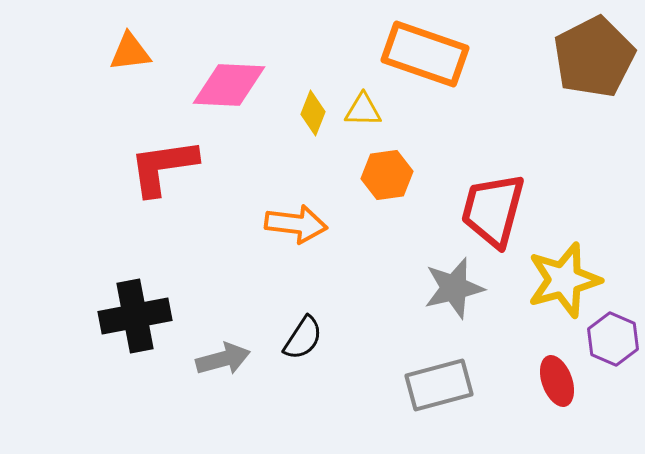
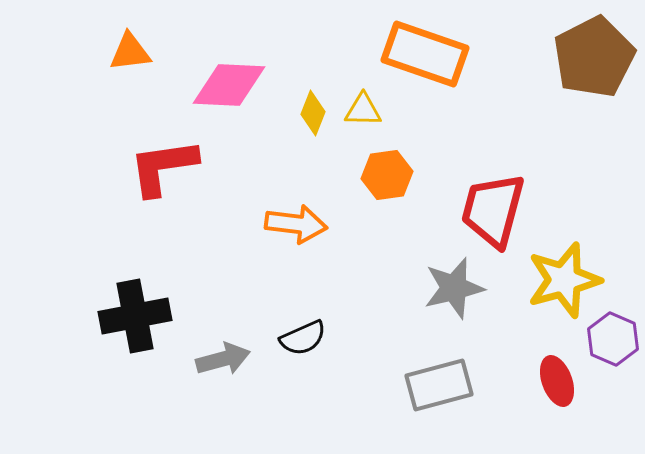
black semicircle: rotated 33 degrees clockwise
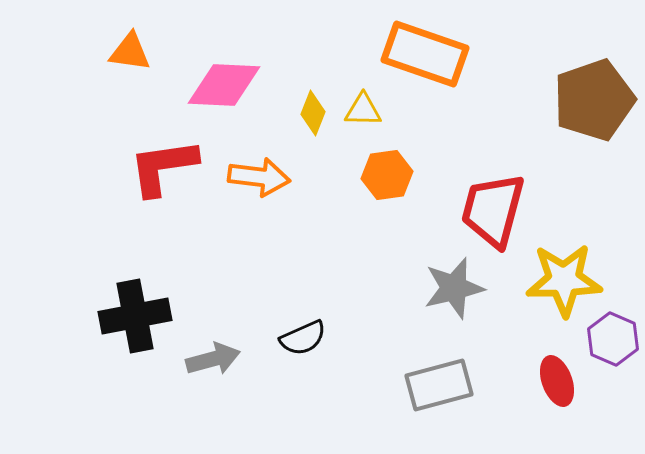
orange triangle: rotated 15 degrees clockwise
brown pentagon: moved 43 px down; rotated 8 degrees clockwise
pink diamond: moved 5 px left
orange arrow: moved 37 px left, 47 px up
yellow star: rotated 14 degrees clockwise
gray arrow: moved 10 px left
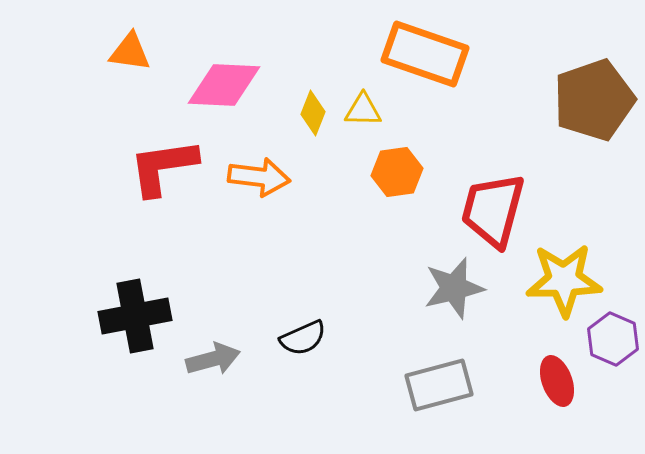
orange hexagon: moved 10 px right, 3 px up
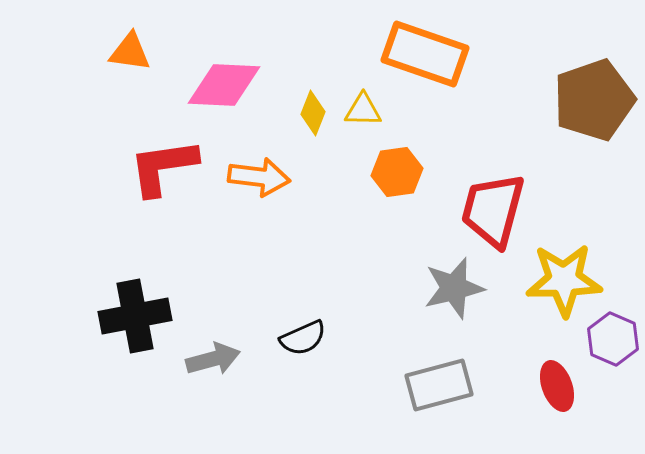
red ellipse: moved 5 px down
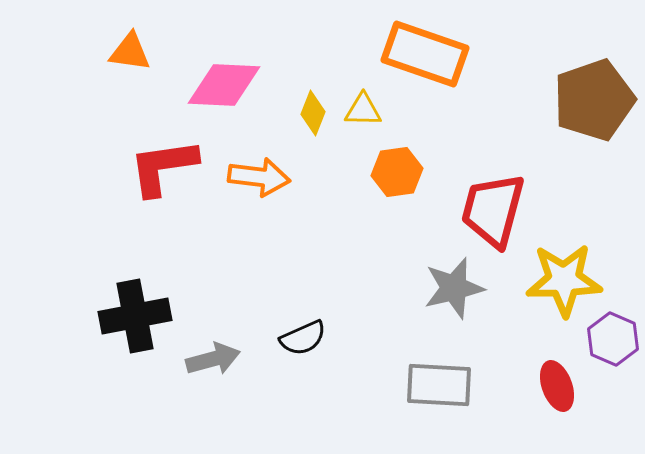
gray rectangle: rotated 18 degrees clockwise
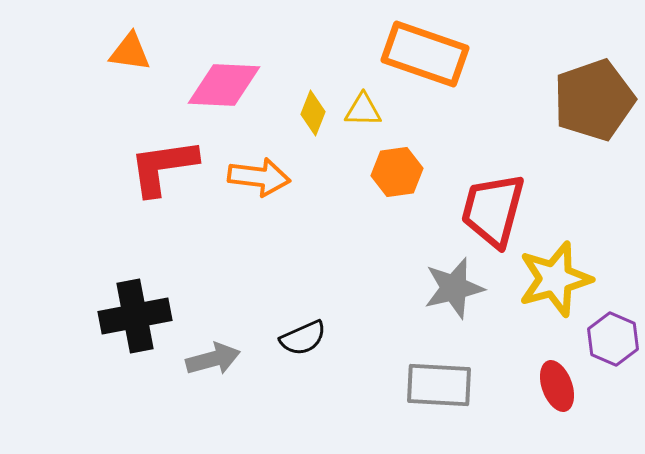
yellow star: moved 9 px left, 1 px up; rotated 14 degrees counterclockwise
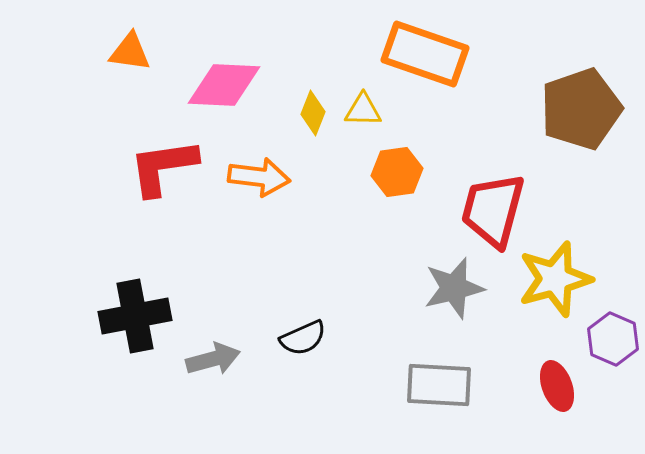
brown pentagon: moved 13 px left, 9 px down
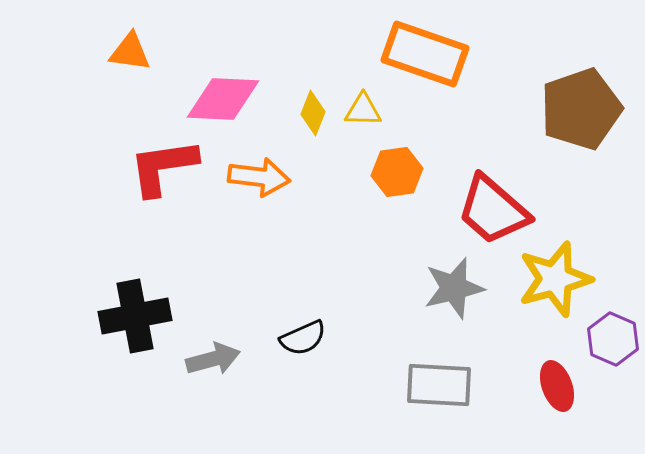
pink diamond: moved 1 px left, 14 px down
red trapezoid: rotated 64 degrees counterclockwise
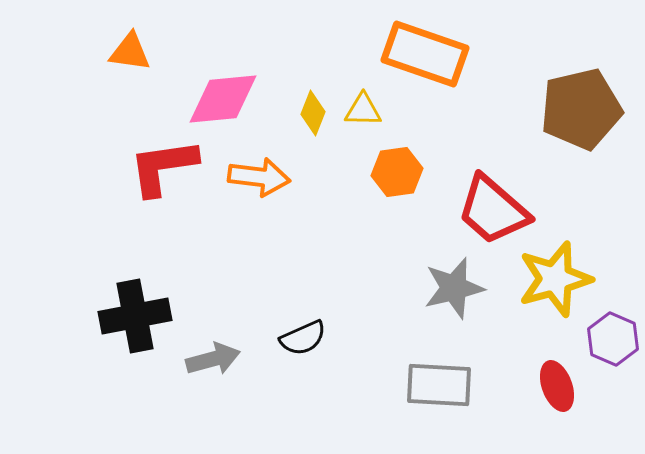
pink diamond: rotated 8 degrees counterclockwise
brown pentagon: rotated 6 degrees clockwise
